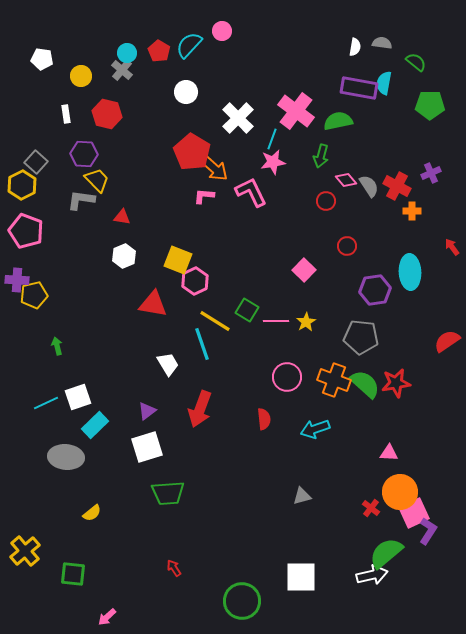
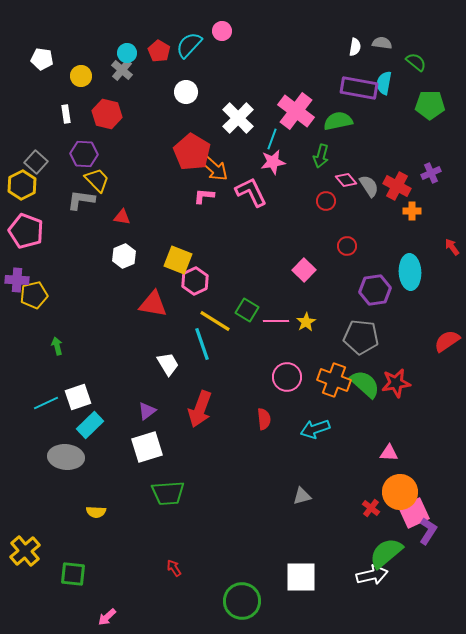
cyan rectangle at (95, 425): moved 5 px left
yellow semicircle at (92, 513): moved 4 px right, 1 px up; rotated 42 degrees clockwise
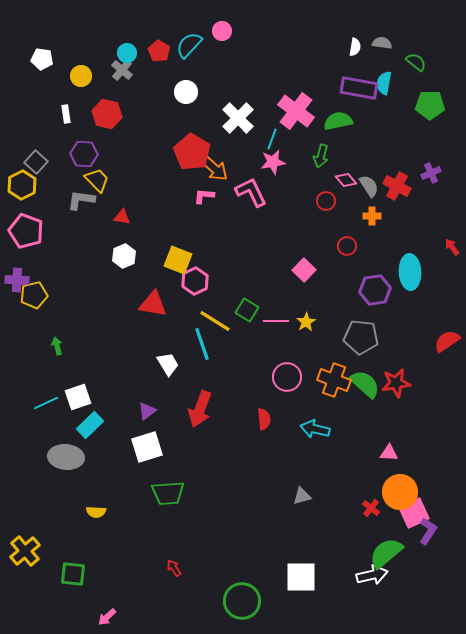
orange cross at (412, 211): moved 40 px left, 5 px down
cyan arrow at (315, 429): rotated 32 degrees clockwise
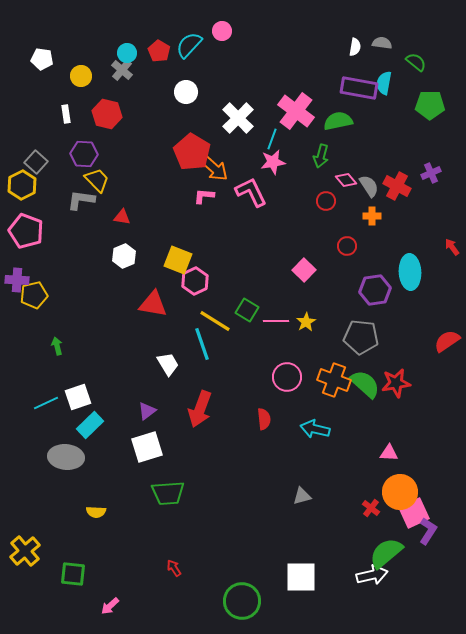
pink arrow at (107, 617): moved 3 px right, 11 px up
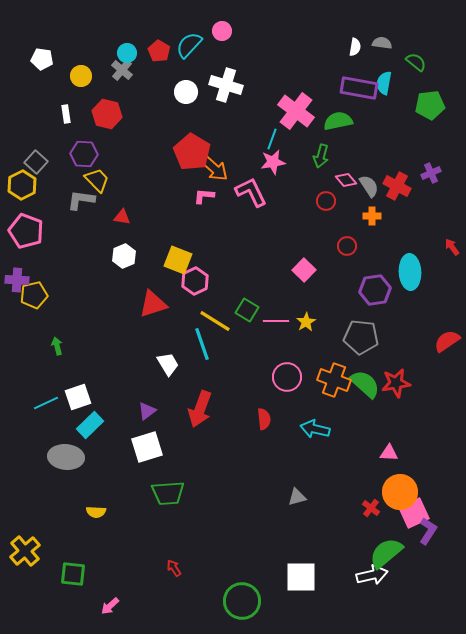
green pentagon at (430, 105): rotated 8 degrees counterclockwise
white cross at (238, 118): moved 12 px left, 33 px up; rotated 28 degrees counterclockwise
red triangle at (153, 304): rotated 28 degrees counterclockwise
gray triangle at (302, 496): moved 5 px left, 1 px down
